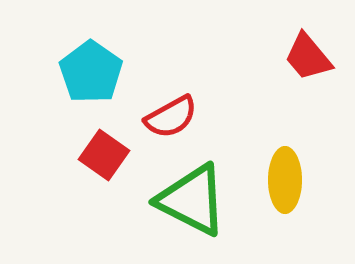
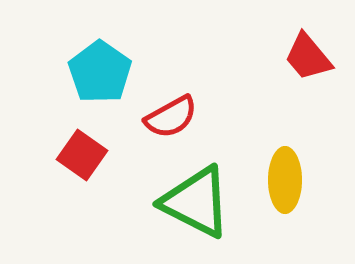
cyan pentagon: moved 9 px right
red square: moved 22 px left
green triangle: moved 4 px right, 2 px down
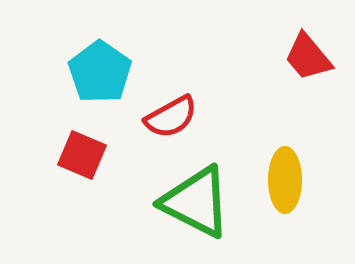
red square: rotated 12 degrees counterclockwise
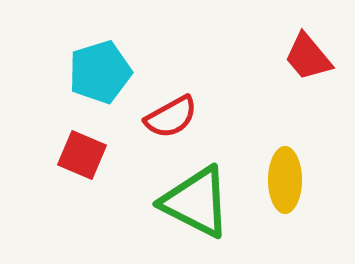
cyan pentagon: rotated 20 degrees clockwise
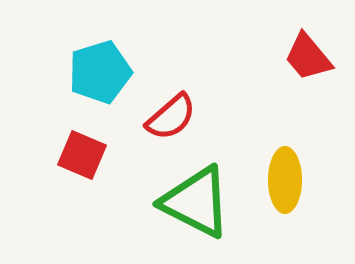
red semicircle: rotated 12 degrees counterclockwise
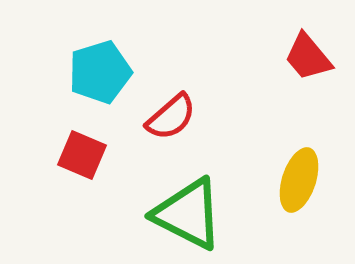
yellow ellipse: moved 14 px right; rotated 18 degrees clockwise
green triangle: moved 8 px left, 12 px down
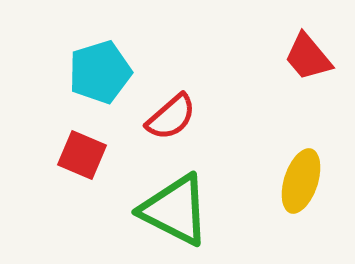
yellow ellipse: moved 2 px right, 1 px down
green triangle: moved 13 px left, 4 px up
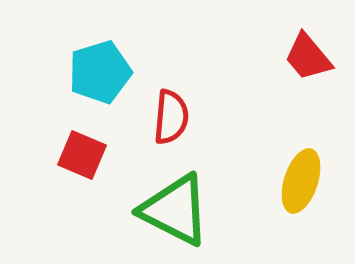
red semicircle: rotated 44 degrees counterclockwise
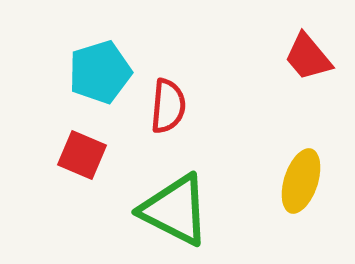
red semicircle: moved 3 px left, 11 px up
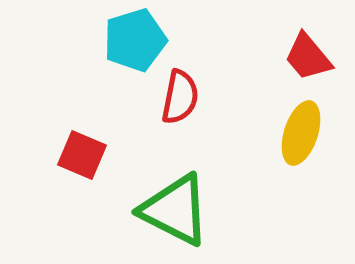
cyan pentagon: moved 35 px right, 32 px up
red semicircle: moved 12 px right, 9 px up; rotated 6 degrees clockwise
yellow ellipse: moved 48 px up
